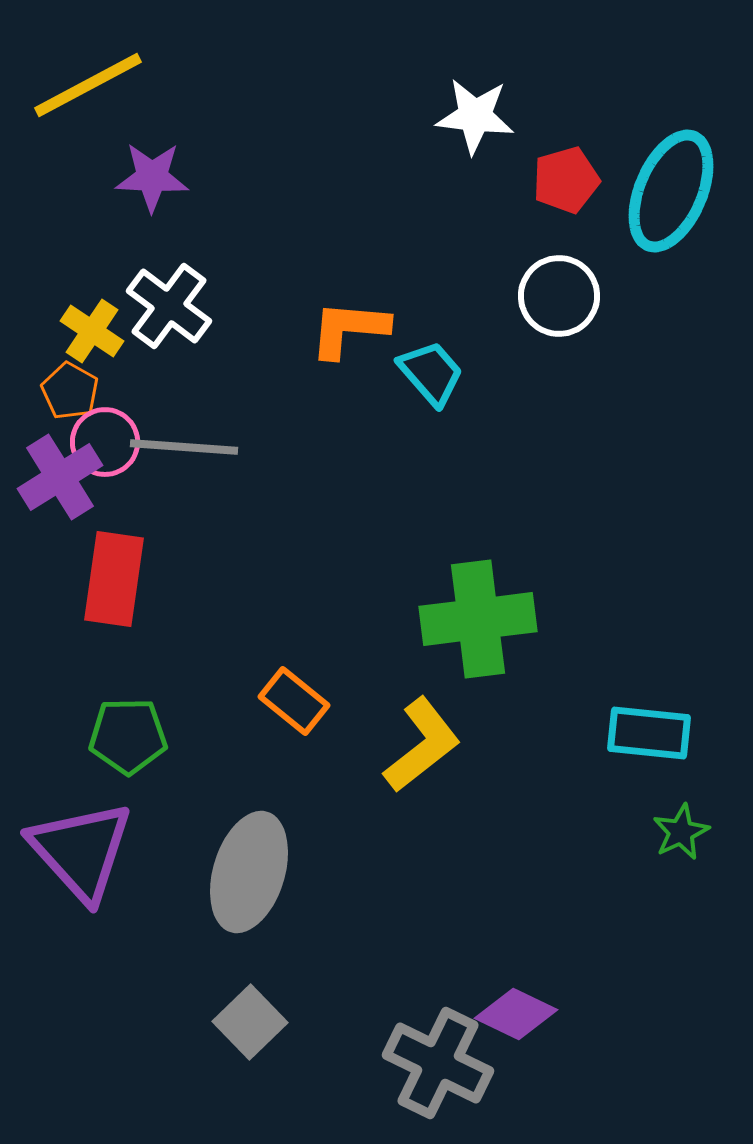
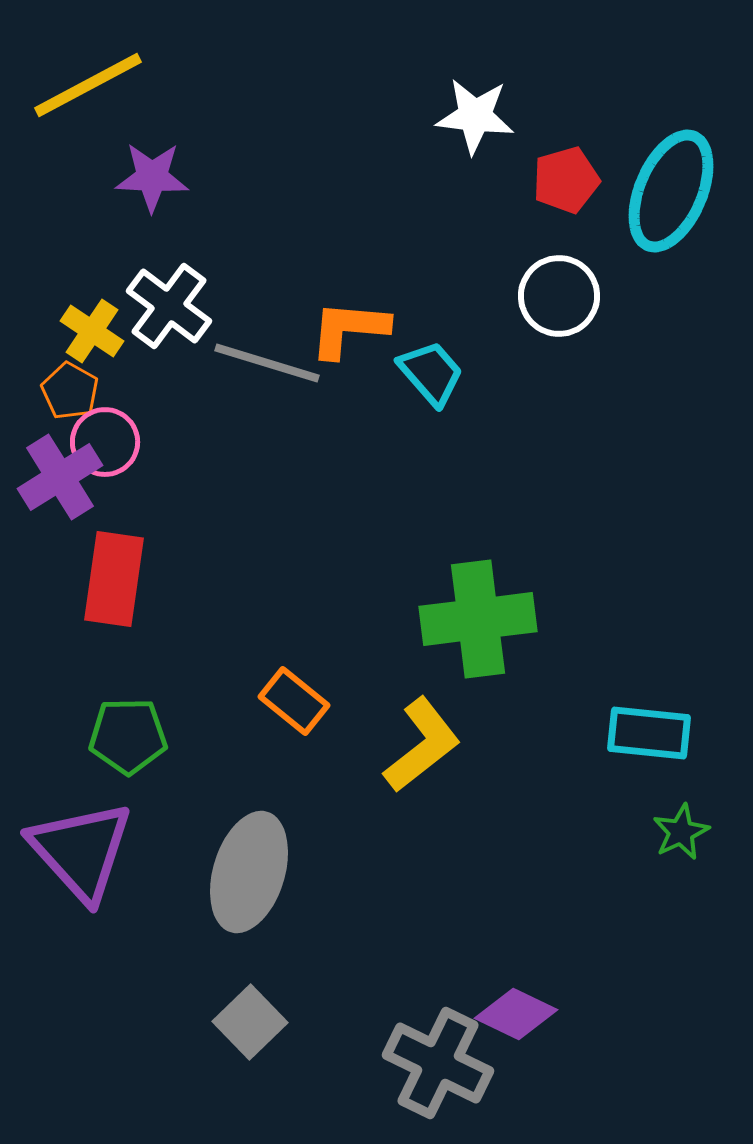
gray line: moved 83 px right, 84 px up; rotated 13 degrees clockwise
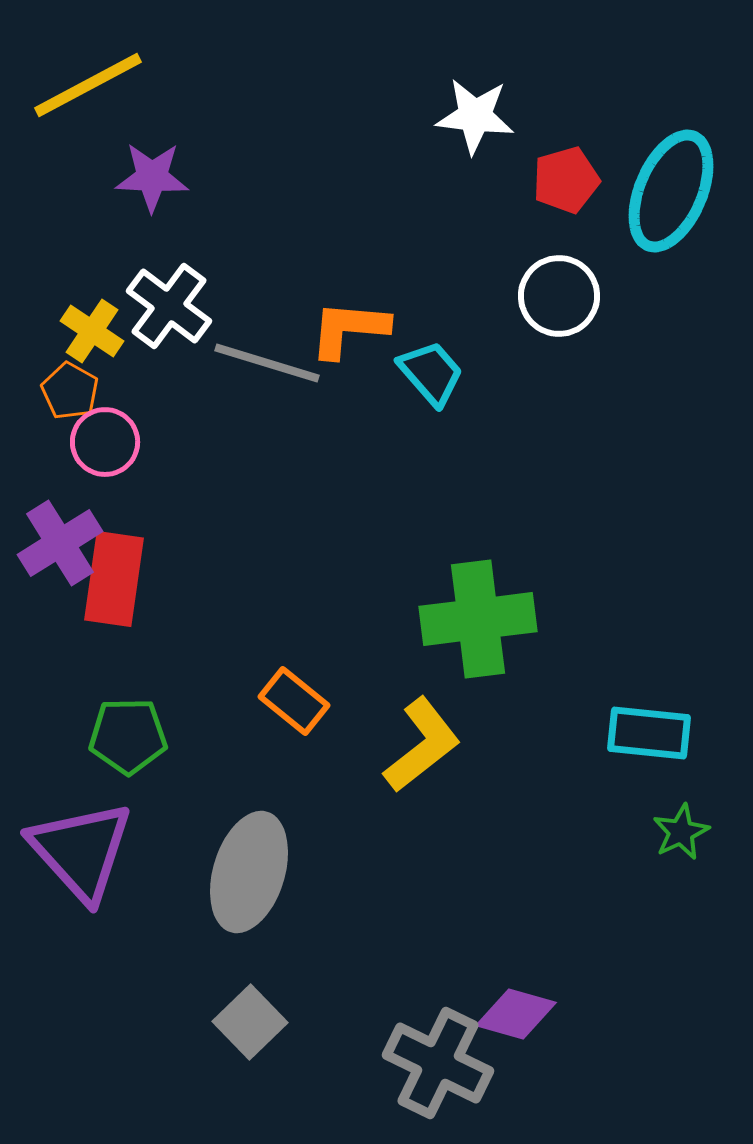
purple cross: moved 66 px down
purple diamond: rotated 10 degrees counterclockwise
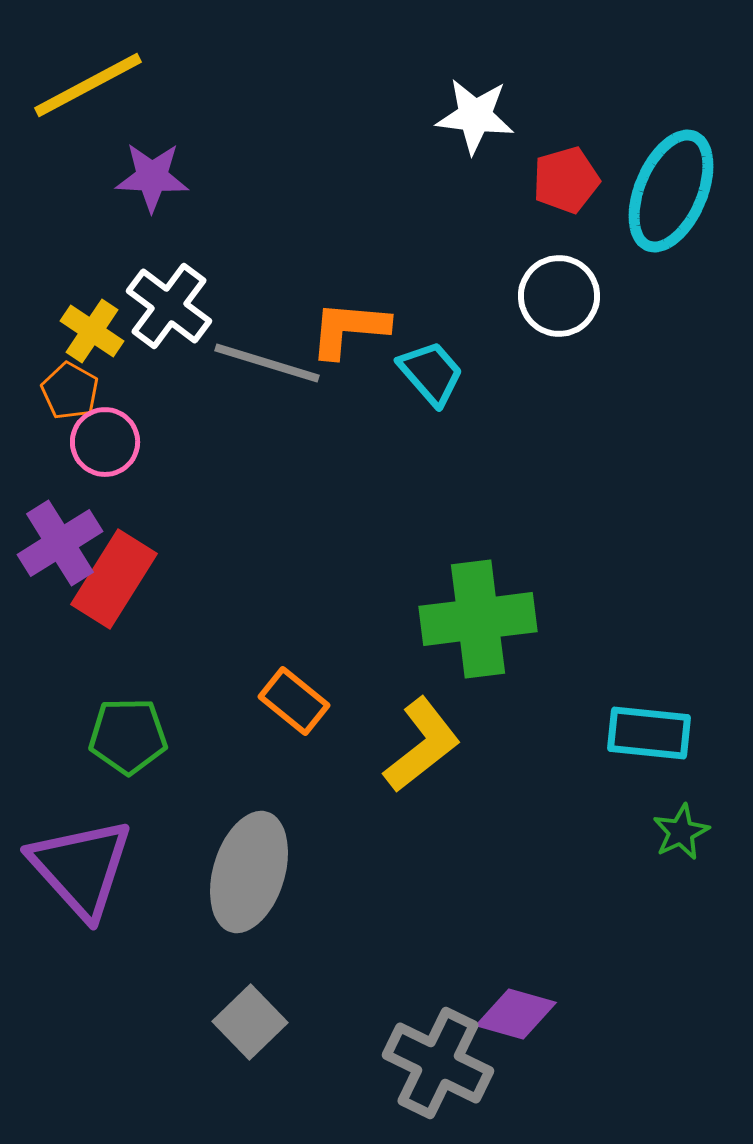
red rectangle: rotated 24 degrees clockwise
purple triangle: moved 17 px down
